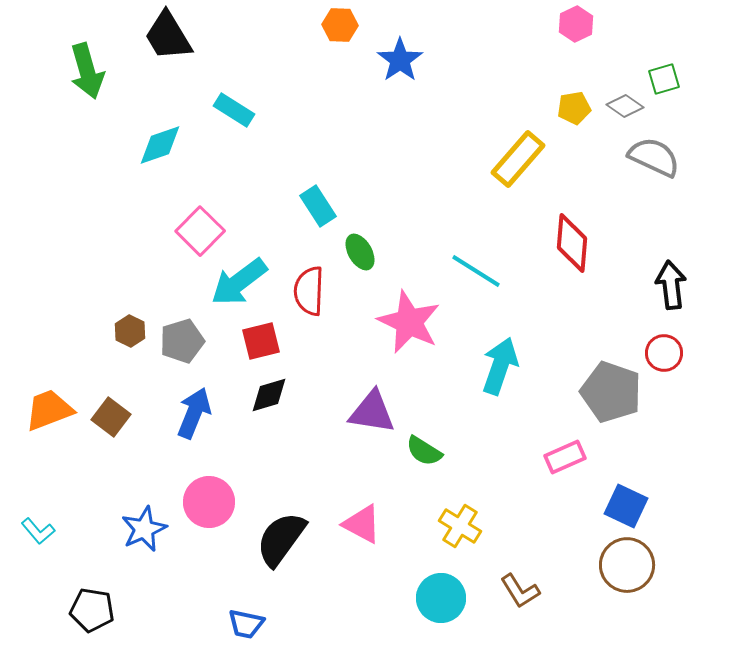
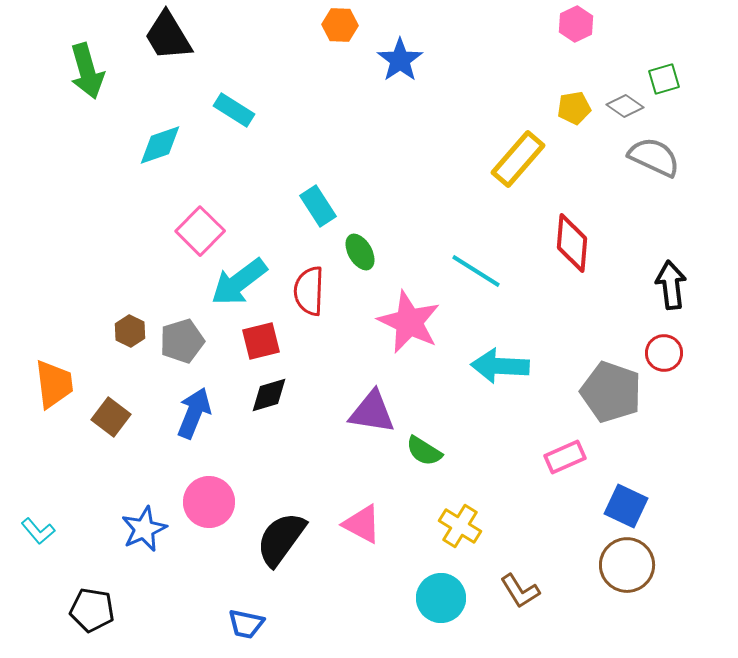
cyan arrow at (500, 366): rotated 106 degrees counterclockwise
orange trapezoid at (49, 410): moved 5 px right, 26 px up; rotated 104 degrees clockwise
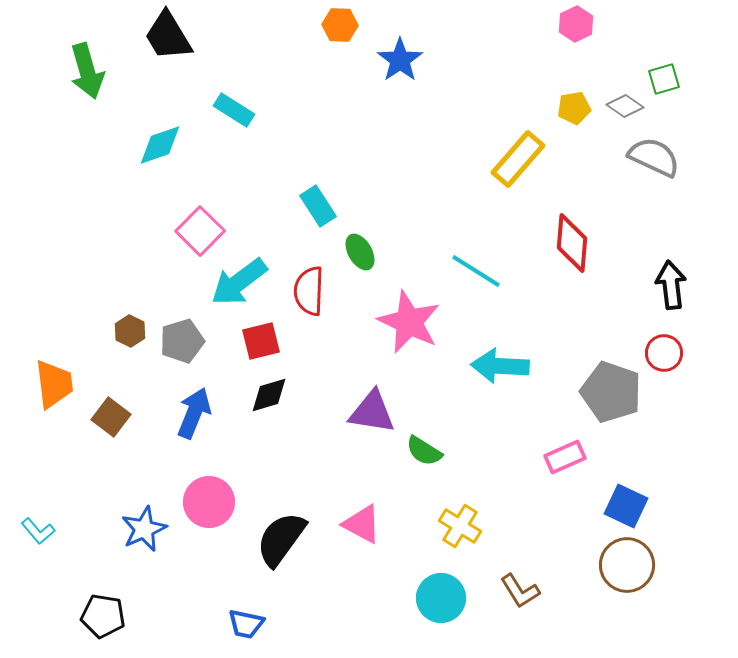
black pentagon at (92, 610): moved 11 px right, 6 px down
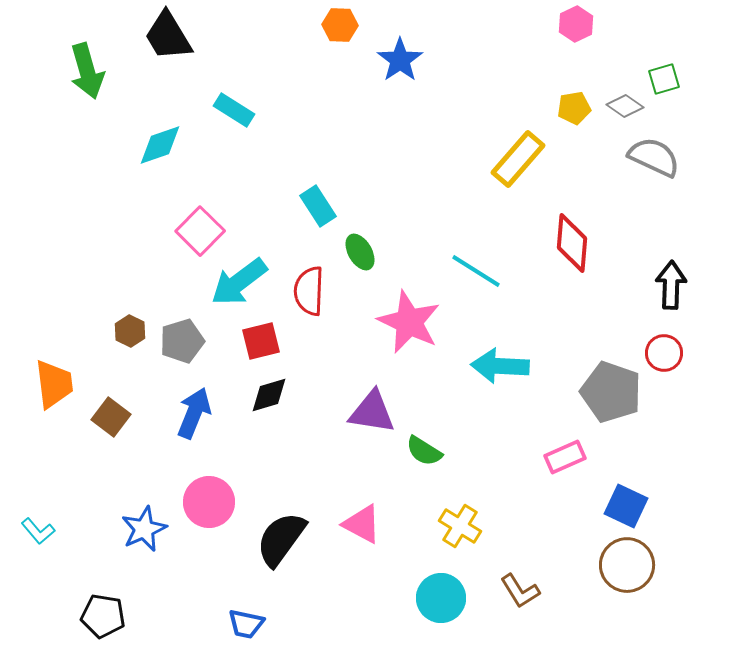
black arrow at (671, 285): rotated 9 degrees clockwise
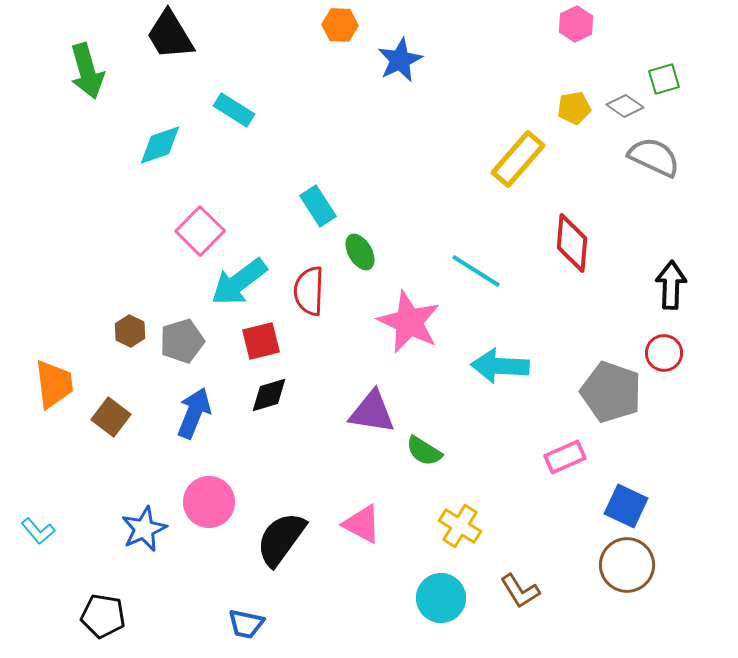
black trapezoid at (168, 36): moved 2 px right, 1 px up
blue star at (400, 60): rotated 9 degrees clockwise
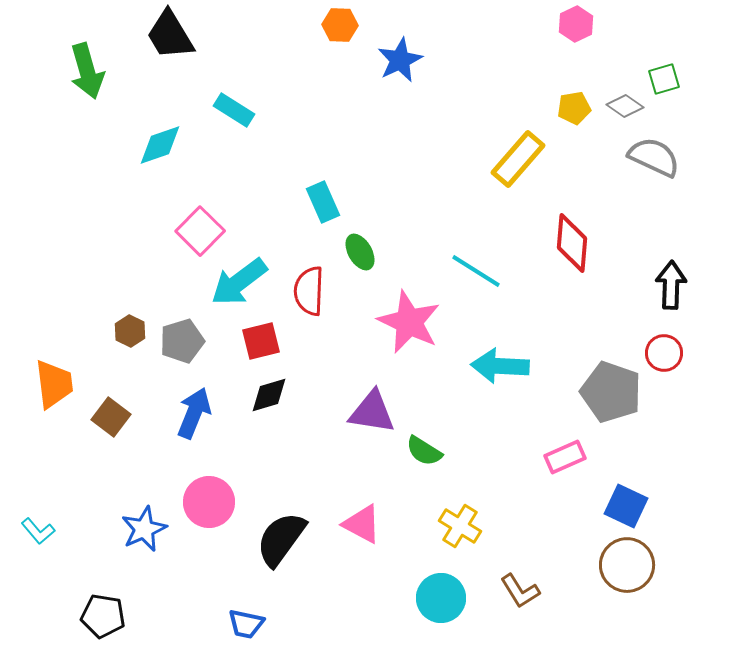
cyan rectangle at (318, 206): moved 5 px right, 4 px up; rotated 9 degrees clockwise
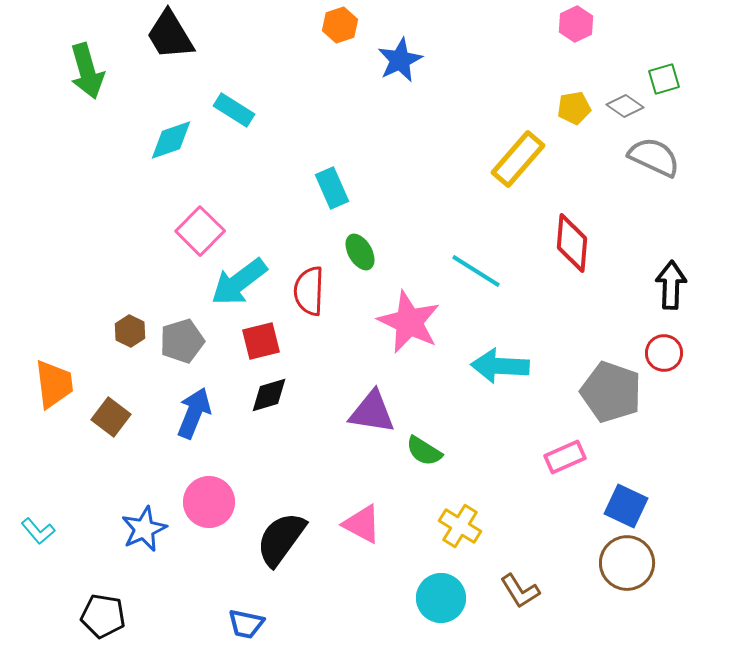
orange hexagon at (340, 25): rotated 20 degrees counterclockwise
cyan diamond at (160, 145): moved 11 px right, 5 px up
cyan rectangle at (323, 202): moved 9 px right, 14 px up
brown circle at (627, 565): moved 2 px up
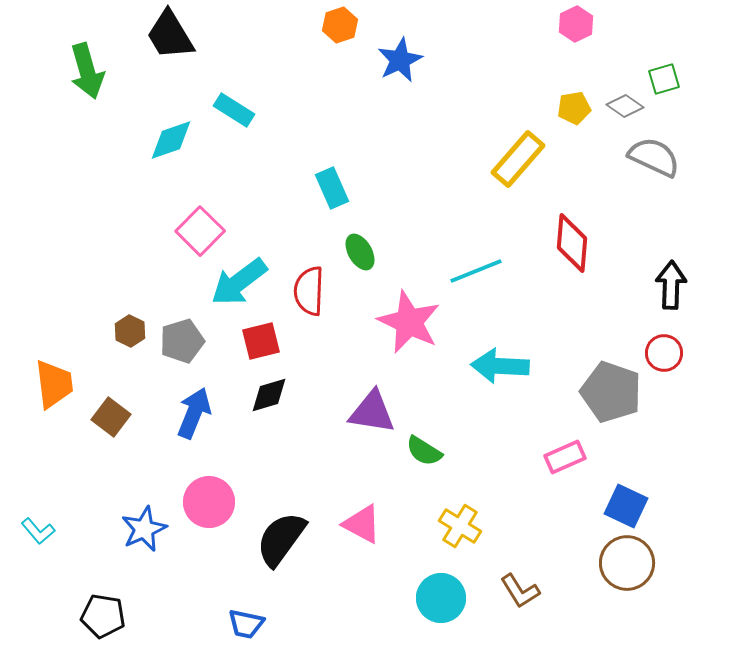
cyan line at (476, 271): rotated 54 degrees counterclockwise
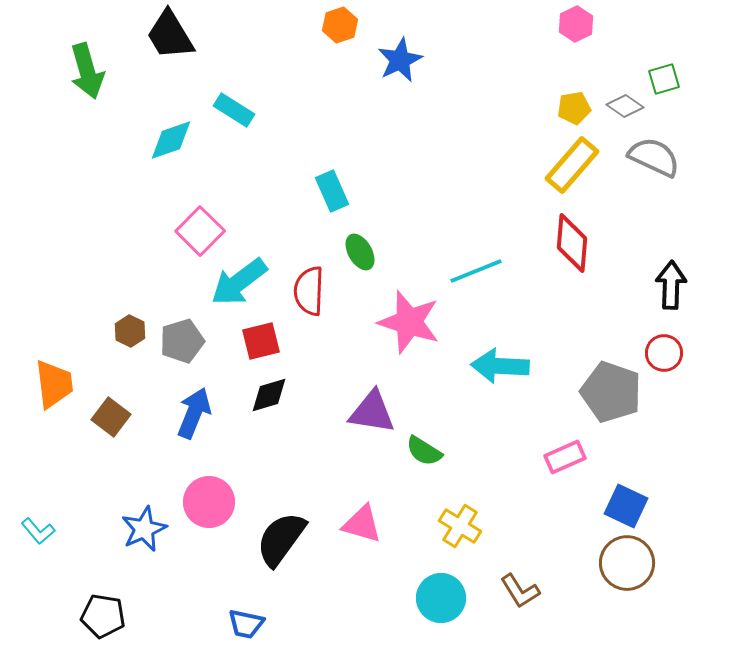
yellow rectangle at (518, 159): moved 54 px right, 6 px down
cyan rectangle at (332, 188): moved 3 px down
pink star at (409, 322): rotated 8 degrees counterclockwise
pink triangle at (362, 524): rotated 12 degrees counterclockwise
